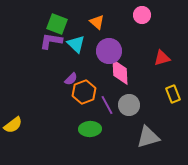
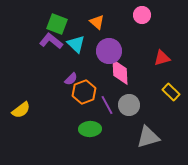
purple L-shape: rotated 30 degrees clockwise
yellow rectangle: moved 2 px left, 2 px up; rotated 24 degrees counterclockwise
yellow semicircle: moved 8 px right, 15 px up
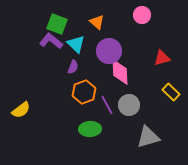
purple semicircle: moved 2 px right, 12 px up; rotated 24 degrees counterclockwise
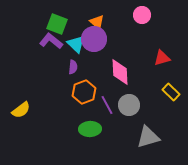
purple circle: moved 15 px left, 12 px up
purple semicircle: rotated 16 degrees counterclockwise
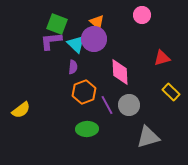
purple L-shape: rotated 45 degrees counterclockwise
green ellipse: moved 3 px left
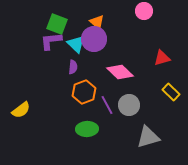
pink circle: moved 2 px right, 4 px up
pink diamond: rotated 44 degrees counterclockwise
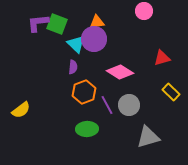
orange triangle: rotated 49 degrees counterclockwise
purple L-shape: moved 13 px left, 18 px up
pink diamond: rotated 12 degrees counterclockwise
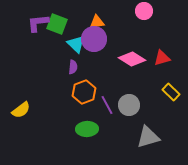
pink diamond: moved 12 px right, 13 px up
